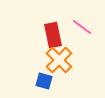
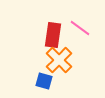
pink line: moved 2 px left, 1 px down
red rectangle: rotated 20 degrees clockwise
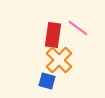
pink line: moved 2 px left
blue square: moved 3 px right
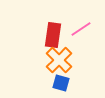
pink line: moved 3 px right, 1 px down; rotated 70 degrees counterclockwise
blue square: moved 14 px right, 2 px down
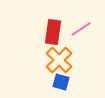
red rectangle: moved 3 px up
blue square: moved 1 px up
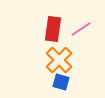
red rectangle: moved 3 px up
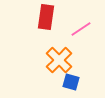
red rectangle: moved 7 px left, 12 px up
blue square: moved 10 px right
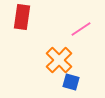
red rectangle: moved 24 px left
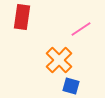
blue square: moved 4 px down
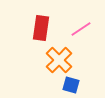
red rectangle: moved 19 px right, 11 px down
blue square: moved 1 px up
